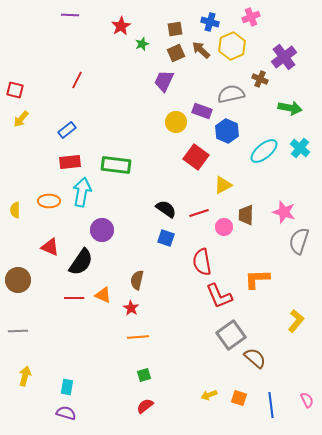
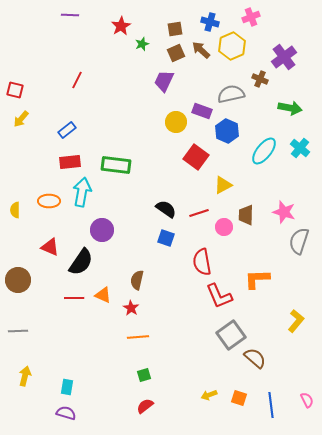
cyan ellipse at (264, 151): rotated 12 degrees counterclockwise
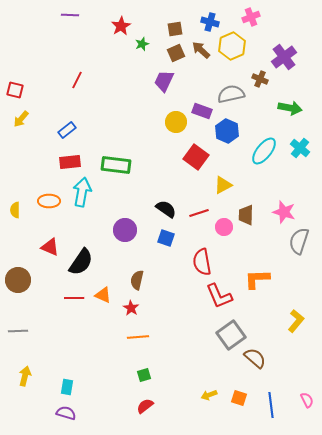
purple circle at (102, 230): moved 23 px right
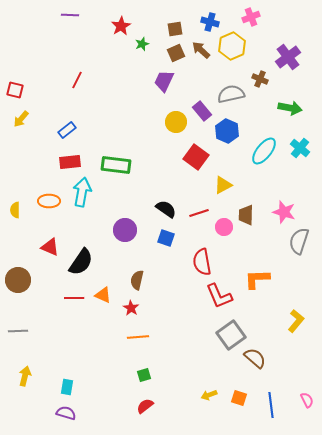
purple cross at (284, 57): moved 4 px right
purple rectangle at (202, 111): rotated 30 degrees clockwise
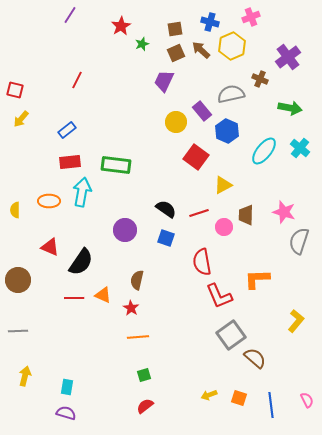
purple line at (70, 15): rotated 60 degrees counterclockwise
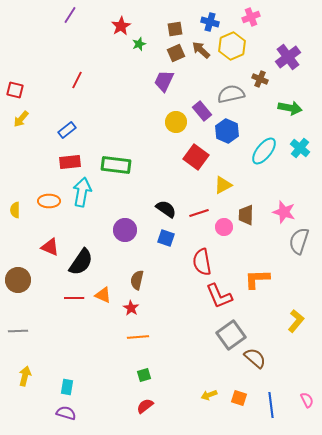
green star at (142, 44): moved 3 px left
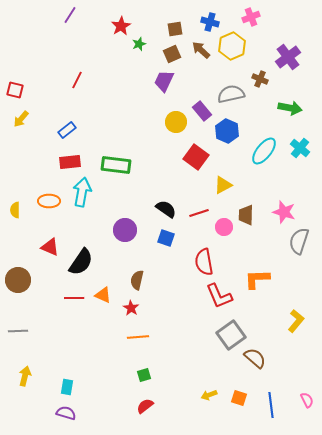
brown square at (176, 53): moved 4 px left, 1 px down
red semicircle at (202, 262): moved 2 px right
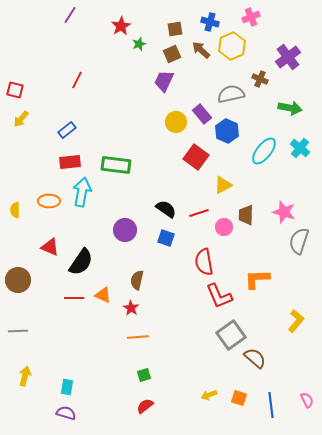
purple rectangle at (202, 111): moved 3 px down
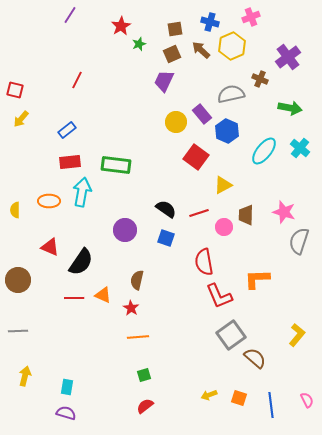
yellow L-shape at (296, 321): moved 1 px right, 14 px down
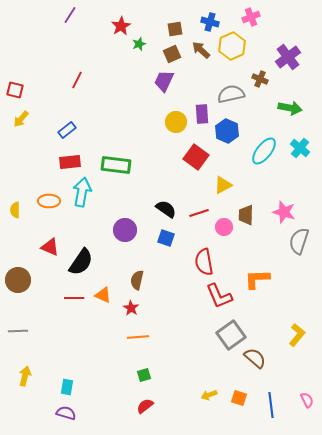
purple rectangle at (202, 114): rotated 36 degrees clockwise
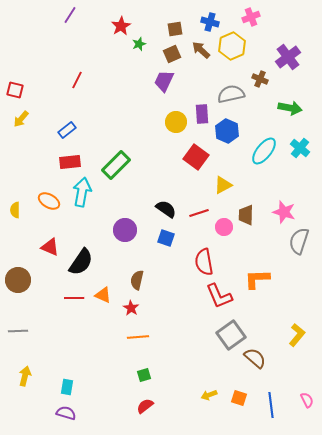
green rectangle at (116, 165): rotated 52 degrees counterclockwise
orange ellipse at (49, 201): rotated 30 degrees clockwise
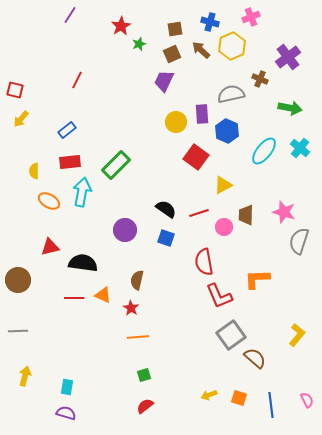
yellow semicircle at (15, 210): moved 19 px right, 39 px up
red triangle at (50, 247): rotated 36 degrees counterclockwise
black semicircle at (81, 262): moved 2 px right, 1 px down; rotated 116 degrees counterclockwise
